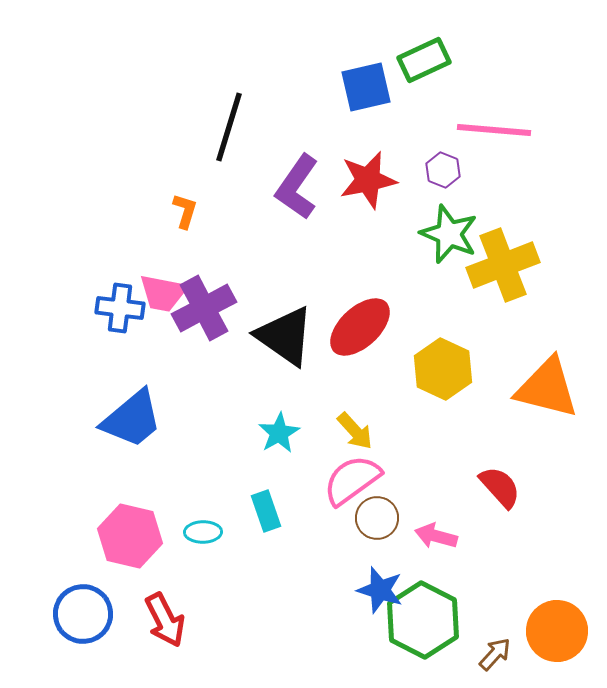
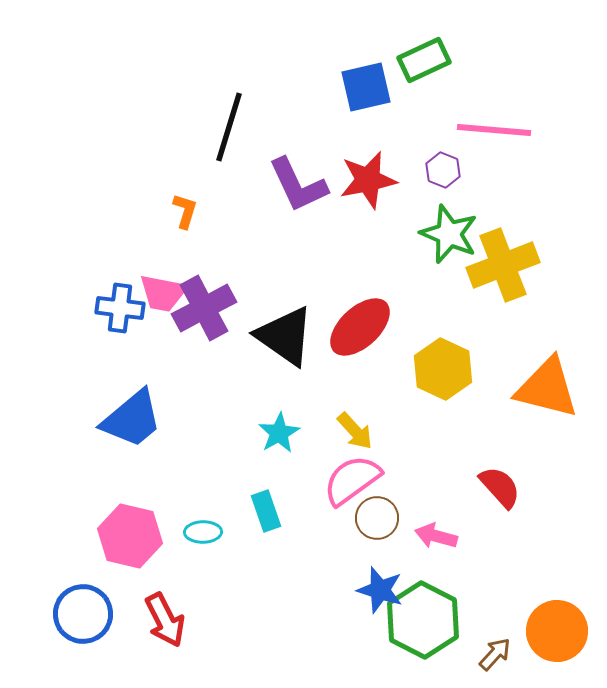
purple L-shape: moved 1 px right, 2 px up; rotated 60 degrees counterclockwise
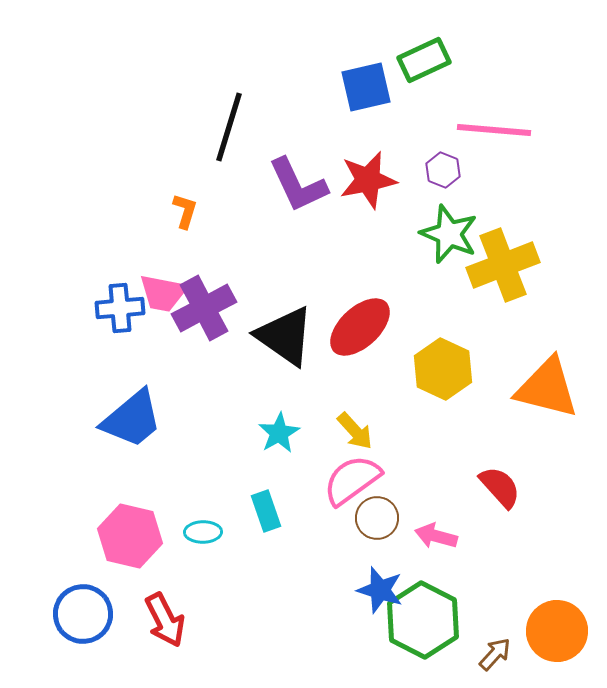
blue cross: rotated 12 degrees counterclockwise
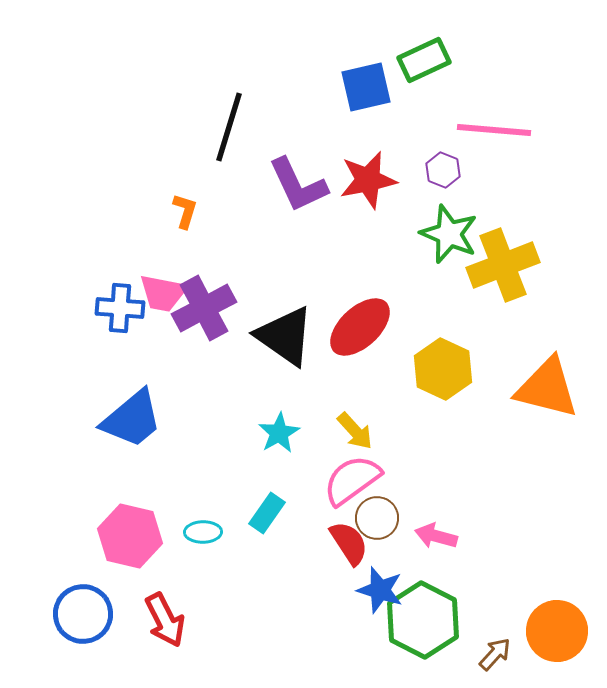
blue cross: rotated 9 degrees clockwise
red semicircle: moved 151 px left, 56 px down; rotated 9 degrees clockwise
cyan rectangle: moved 1 px right, 2 px down; rotated 54 degrees clockwise
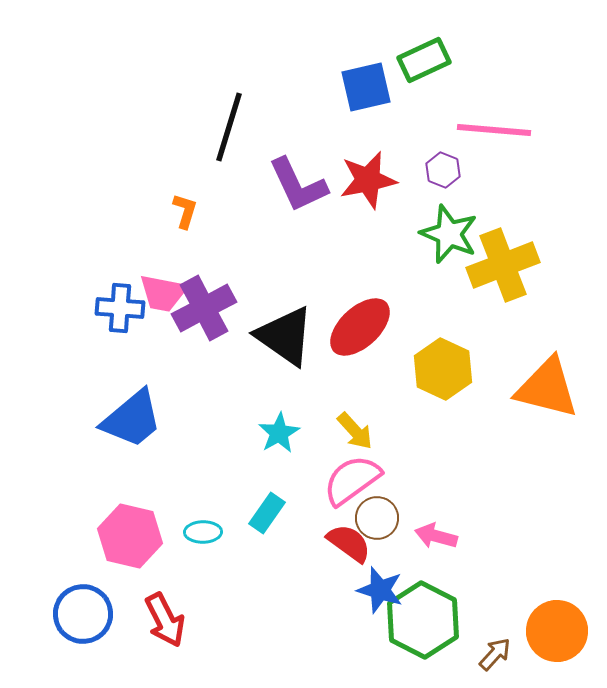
red semicircle: rotated 21 degrees counterclockwise
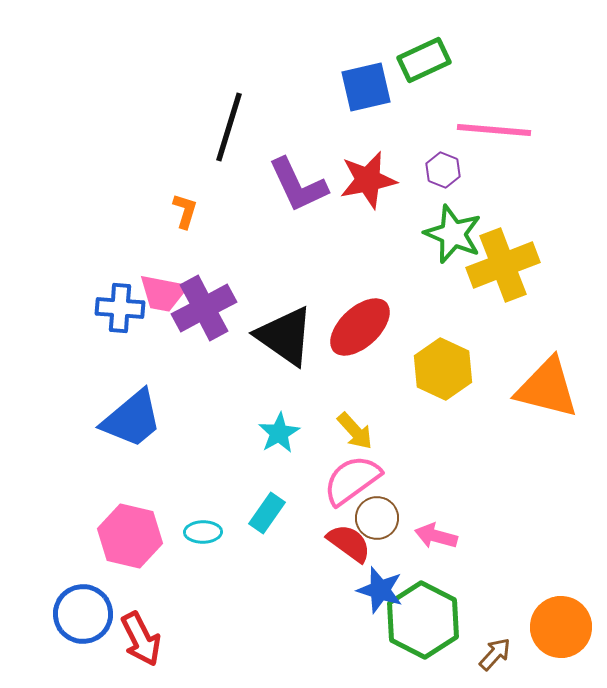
green star: moved 4 px right
red arrow: moved 24 px left, 19 px down
orange circle: moved 4 px right, 4 px up
